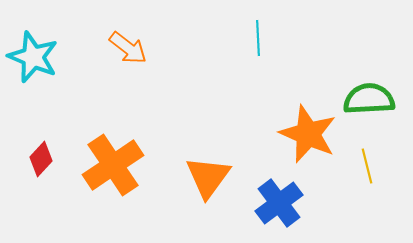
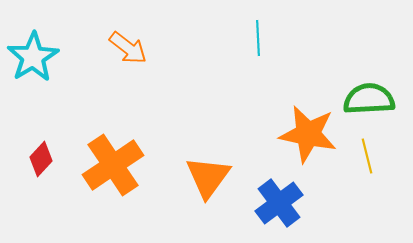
cyan star: rotated 18 degrees clockwise
orange star: rotated 12 degrees counterclockwise
yellow line: moved 10 px up
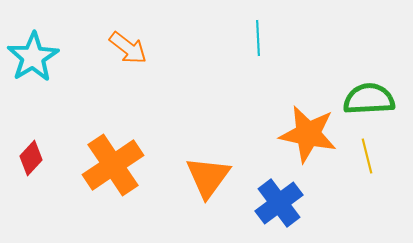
red diamond: moved 10 px left, 1 px up
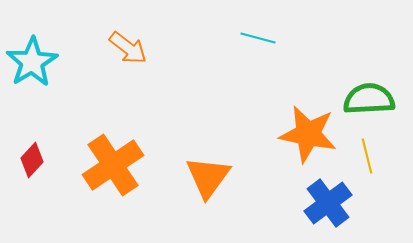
cyan line: rotated 72 degrees counterclockwise
cyan star: moved 1 px left, 5 px down
red diamond: moved 1 px right, 2 px down
blue cross: moved 49 px right
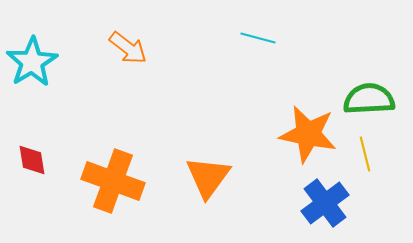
yellow line: moved 2 px left, 2 px up
red diamond: rotated 52 degrees counterclockwise
orange cross: moved 16 px down; rotated 36 degrees counterclockwise
blue cross: moved 3 px left
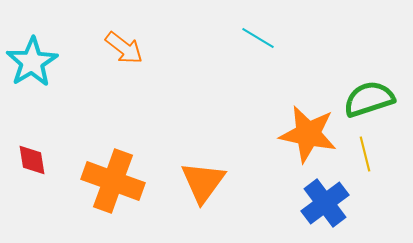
cyan line: rotated 16 degrees clockwise
orange arrow: moved 4 px left
green semicircle: rotated 15 degrees counterclockwise
orange triangle: moved 5 px left, 5 px down
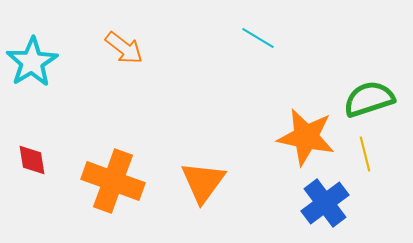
orange star: moved 2 px left, 3 px down
